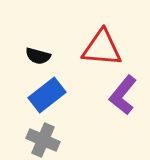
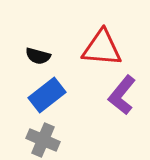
purple L-shape: moved 1 px left
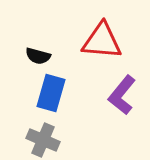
red triangle: moved 7 px up
blue rectangle: moved 4 px right, 2 px up; rotated 36 degrees counterclockwise
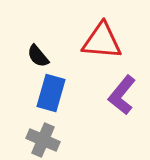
black semicircle: rotated 35 degrees clockwise
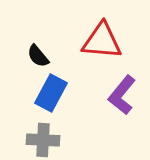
blue rectangle: rotated 12 degrees clockwise
gray cross: rotated 20 degrees counterclockwise
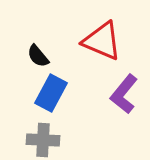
red triangle: rotated 18 degrees clockwise
purple L-shape: moved 2 px right, 1 px up
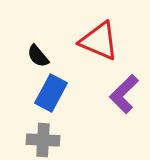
red triangle: moved 3 px left
purple L-shape: rotated 6 degrees clockwise
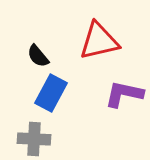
red triangle: rotated 36 degrees counterclockwise
purple L-shape: rotated 57 degrees clockwise
gray cross: moved 9 px left, 1 px up
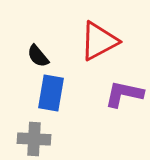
red triangle: rotated 15 degrees counterclockwise
blue rectangle: rotated 18 degrees counterclockwise
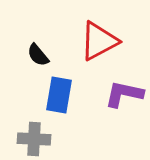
black semicircle: moved 1 px up
blue rectangle: moved 8 px right, 2 px down
